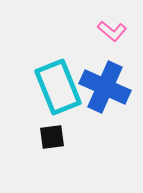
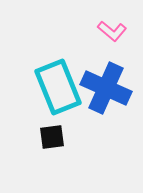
blue cross: moved 1 px right, 1 px down
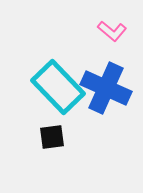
cyan rectangle: rotated 22 degrees counterclockwise
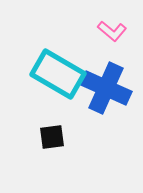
cyan rectangle: moved 13 px up; rotated 16 degrees counterclockwise
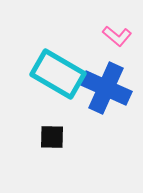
pink L-shape: moved 5 px right, 5 px down
black square: rotated 8 degrees clockwise
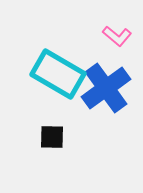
blue cross: rotated 30 degrees clockwise
